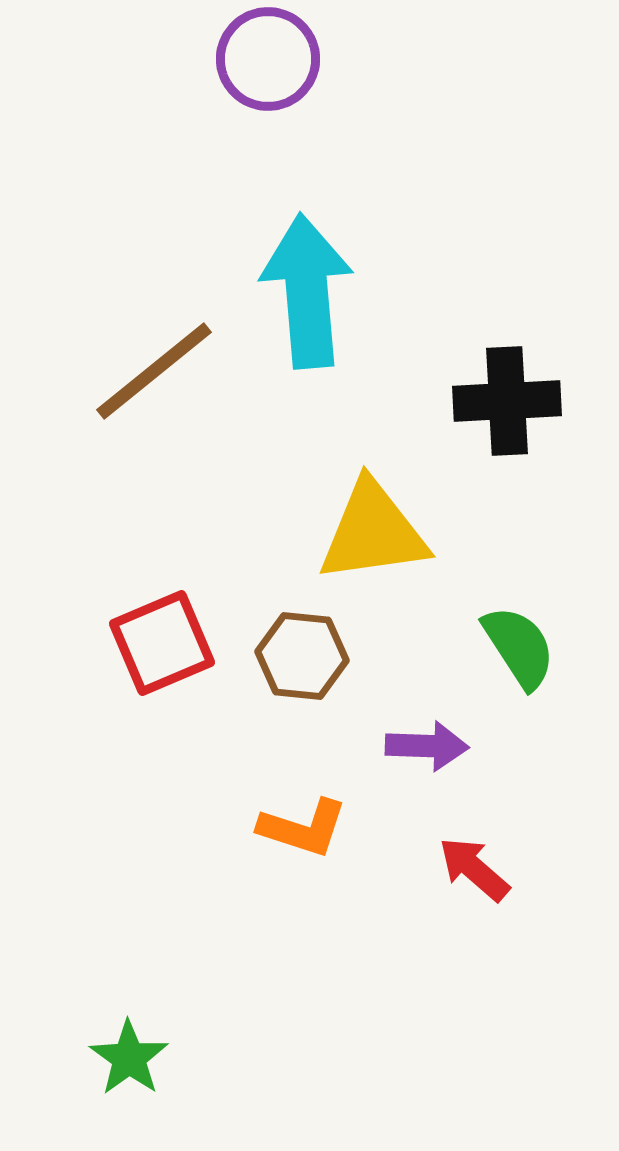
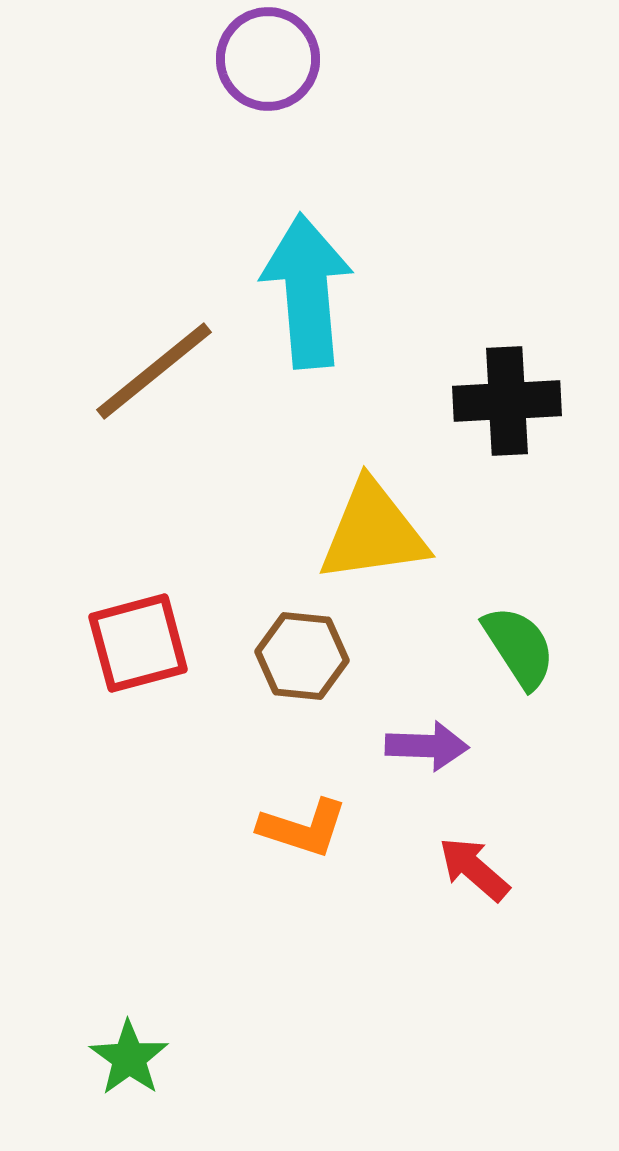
red square: moved 24 px left; rotated 8 degrees clockwise
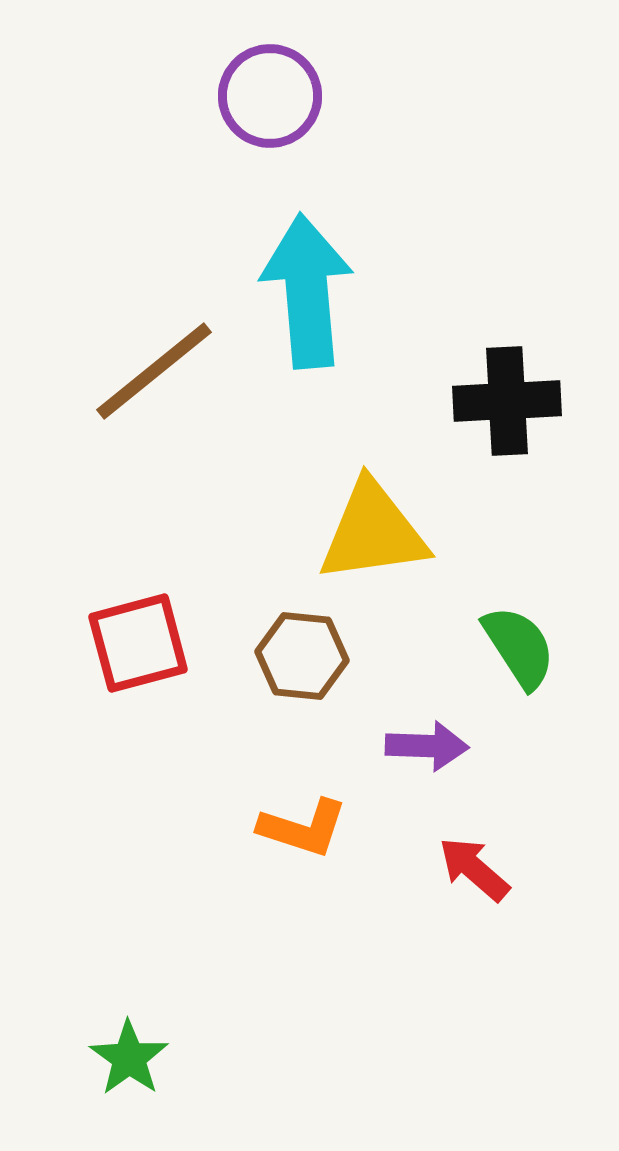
purple circle: moved 2 px right, 37 px down
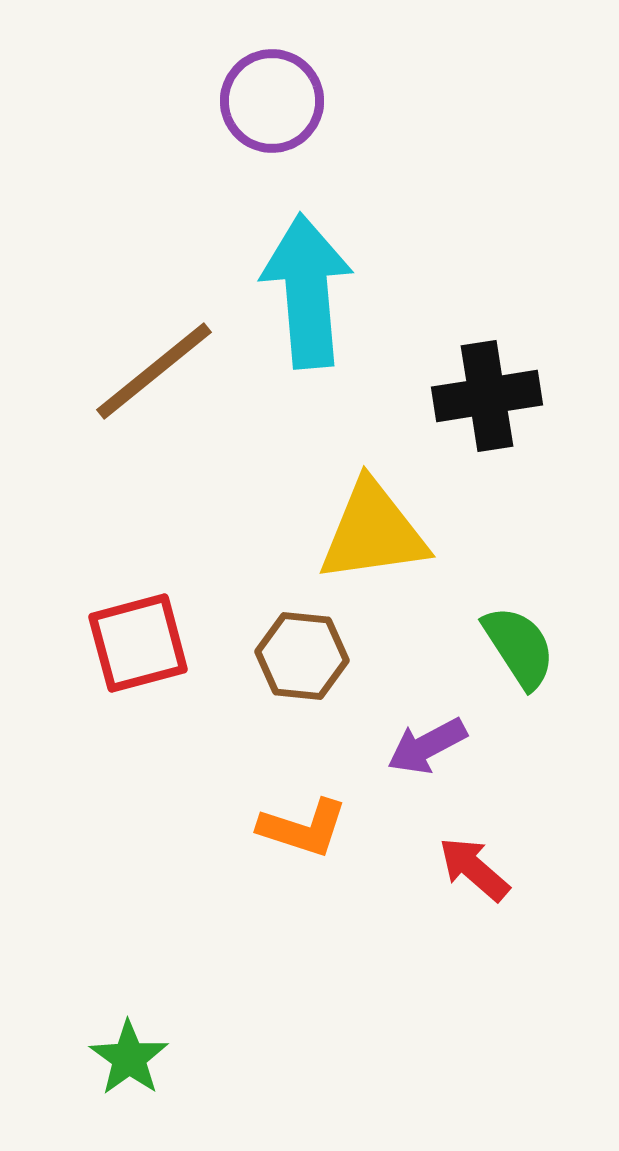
purple circle: moved 2 px right, 5 px down
black cross: moved 20 px left, 5 px up; rotated 6 degrees counterclockwise
purple arrow: rotated 150 degrees clockwise
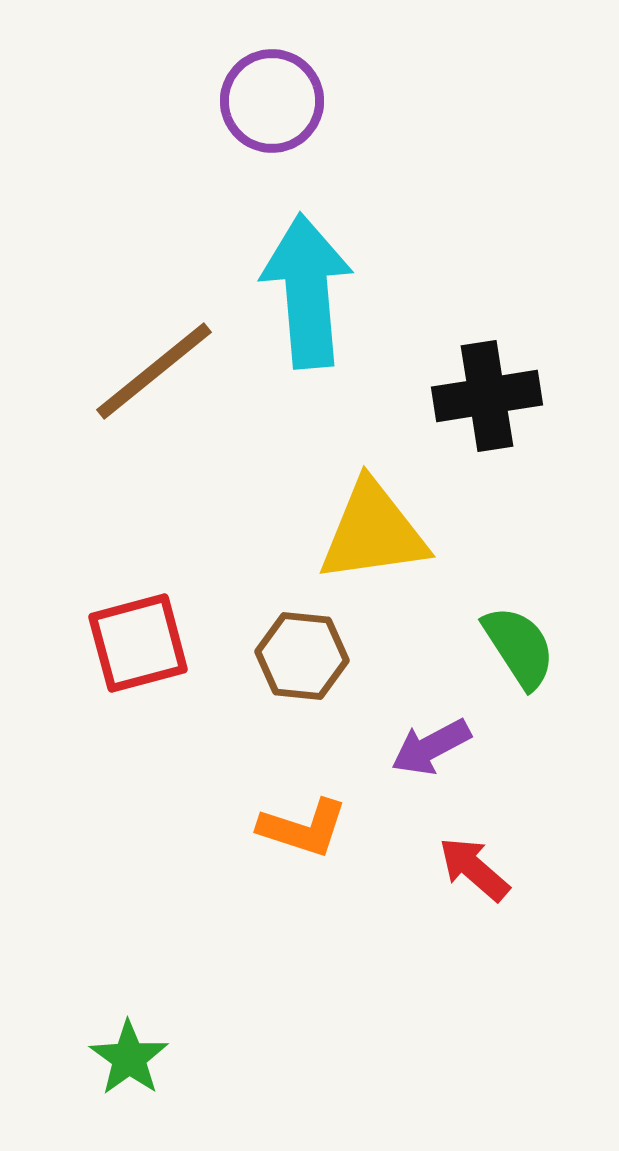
purple arrow: moved 4 px right, 1 px down
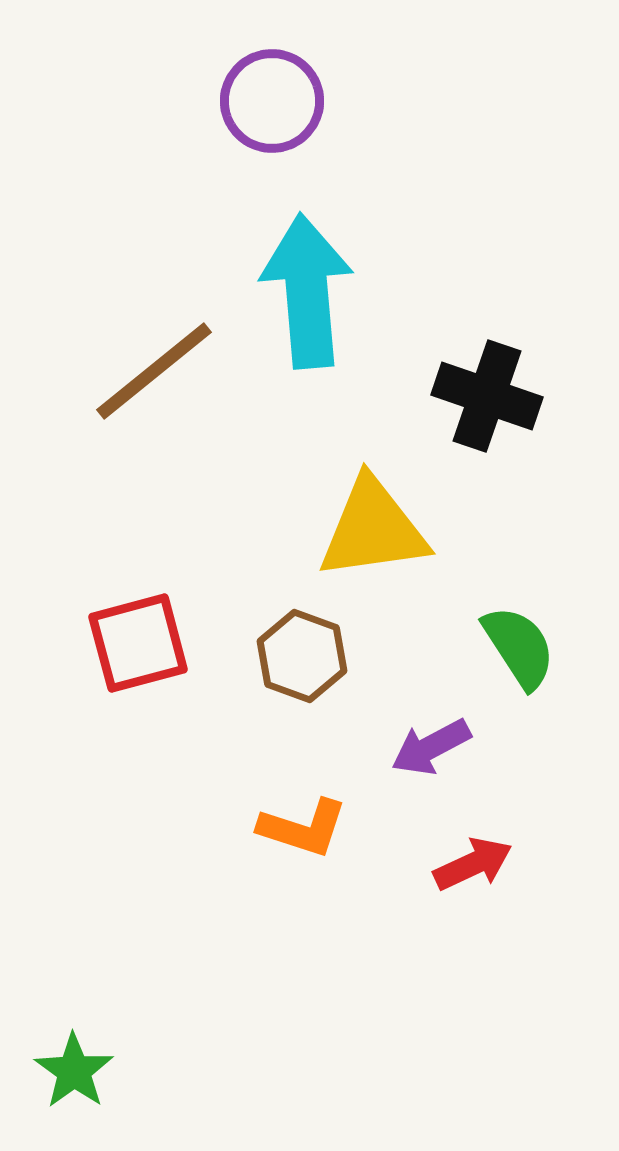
black cross: rotated 28 degrees clockwise
yellow triangle: moved 3 px up
brown hexagon: rotated 14 degrees clockwise
red arrow: moved 1 px left, 5 px up; rotated 114 degrees clockwise
green star: moved 55 px left, 13 px down
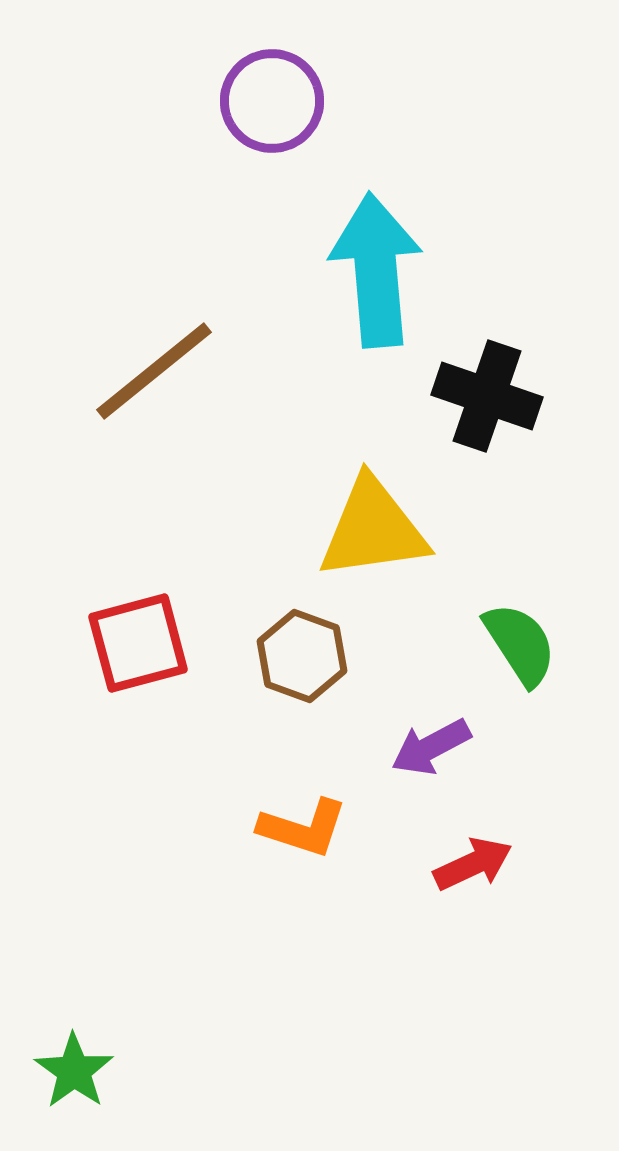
cyan arrow: moved 69 px right, 21 px up
green semicircle: moved 1 px right, 3 px up
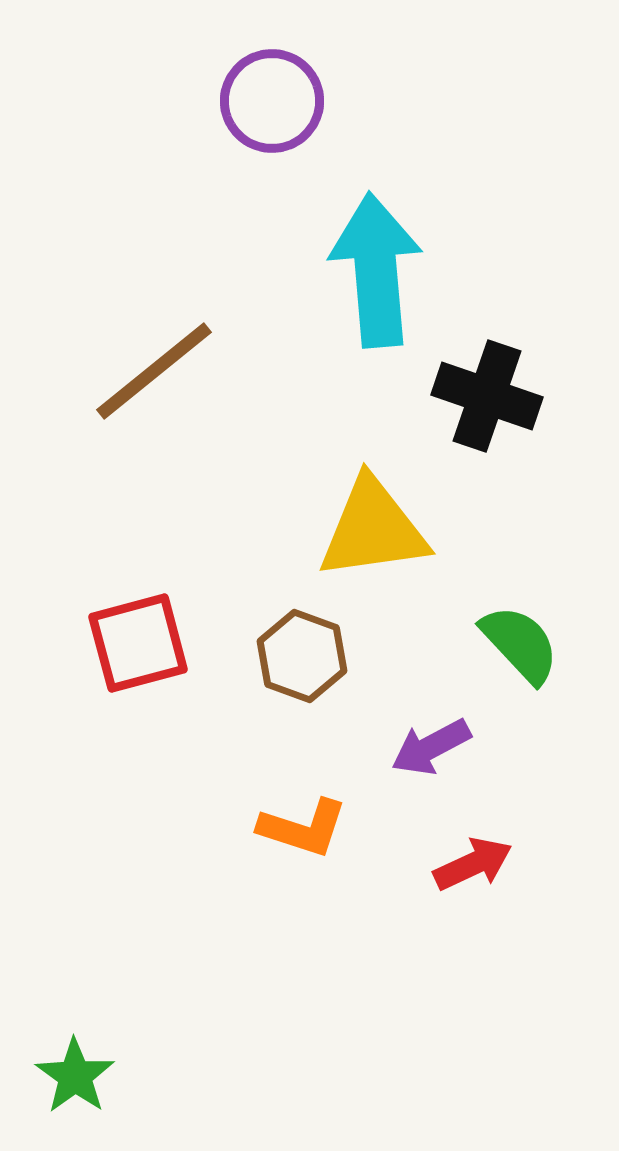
green semicircle: rotated 10 degrees counterclockwise
green star: moved 1 px right, 5 px down
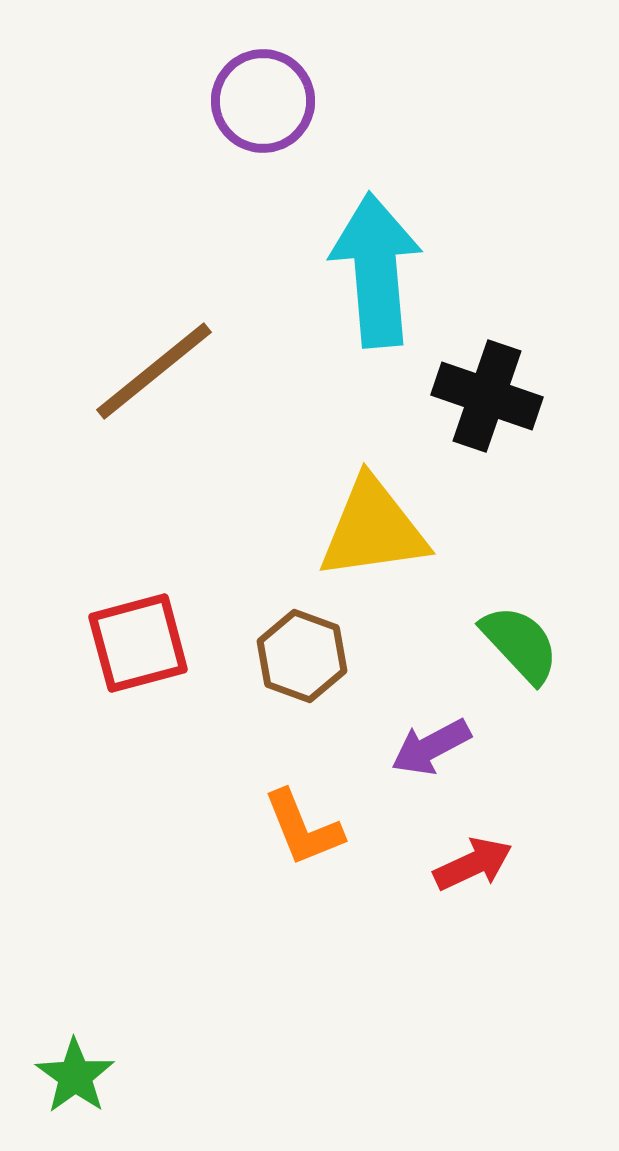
purple circle: moved 9 px left
orange L-shape: rotated 50 degrees clockwise
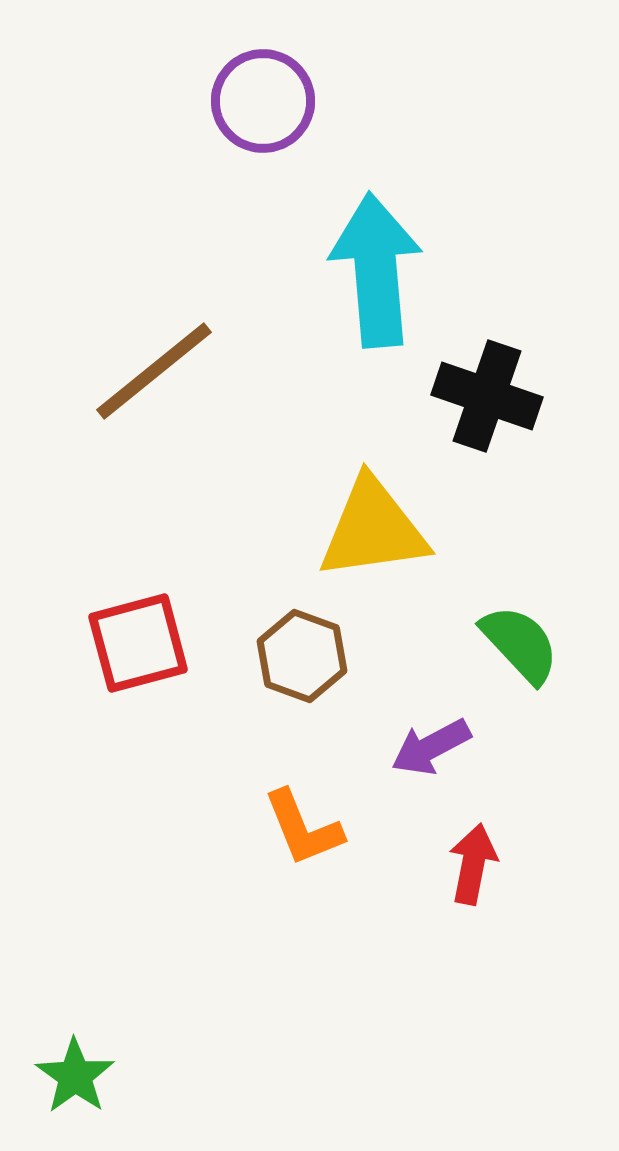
red arrow: rotated 54 degrees counterclockwise
